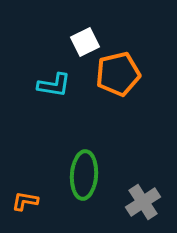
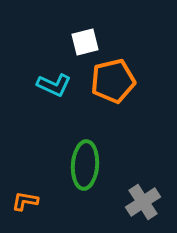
white square: rotated 12 degrees clockwise
orange pentagon: moved 5 px left, 7 px down
cyan L-shape: rotated 16 degrees clockwise
green ellipse: moved 1 px right, 10 px up
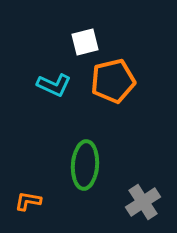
orange L-shape: moved 3 px right
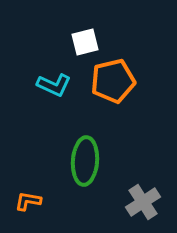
green ellipse: moved 4 px up
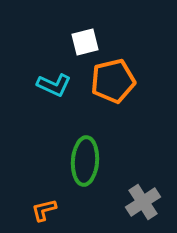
orange L-shape: moved 16 px right, 9 px down; rotated 24 degrees counterclockwise
